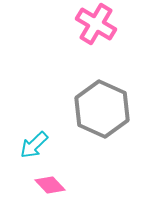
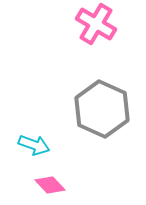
cyan arrow: rotated 116 degrees counterclockwise
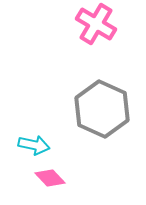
cyan arrow: rotated 8 degrees counterclockwise
pink diamond: moved 7 px up
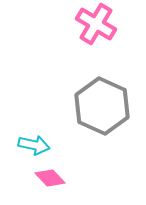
gray hexagon: moved 3 px up
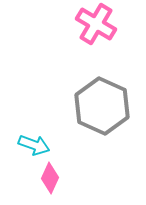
cyan arrow: rotated 8 degrees clockwise
pink diamond: rotated 68 degrees clockwise
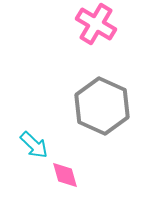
cyan arrow: rotated 24 degrees clockwise
pink diamond: moved 15 px right, 3 px up; rotated 40 degrees counterclockwise
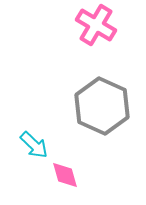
pink cross: moved 1 px down
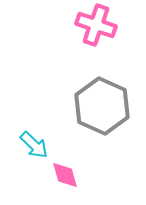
pink cross: rotated 12 degrees counterclockwise
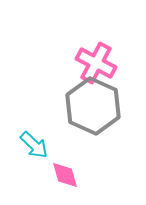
pink cross: moved 38 px down; rotated 9 degrees clockwise
gray hexagon: moved 9 px left
